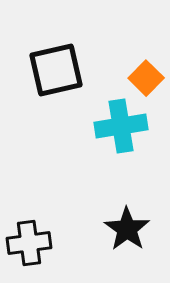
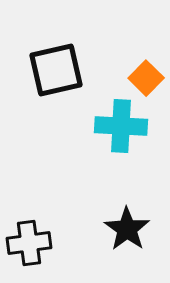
cyan cross: rotated 12 degrees clockwise
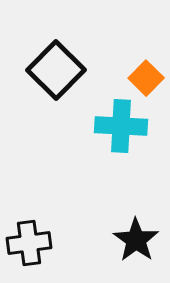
black square: rotated 32 degrees counterclockwise
black star: moved 9 px right, 11 px down
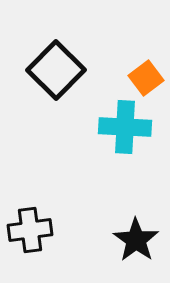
orange square: rotated 8 degrees clockwise
cyan cross: moved 4 px right, 1 px down
black cross: moved 1 px right, 13 px up
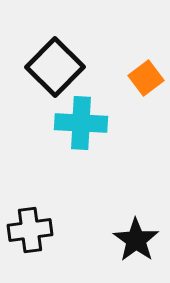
black square: moved 1 px left, 3 px up
cyan cross: moved 44 px left, 4 px up
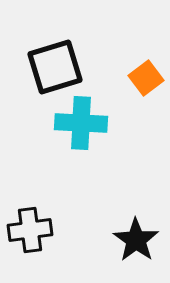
black square: rotated 28 degrees clockwise
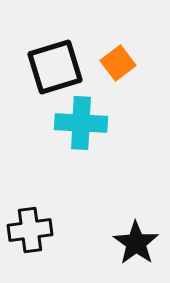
orange square: moved 28 px left, 15 px up
black star: moved 3 px down
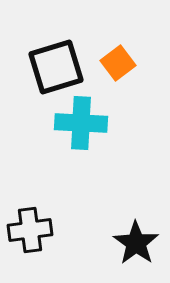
black square: moved 1 px right
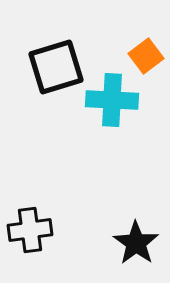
orange square: moved 28 px right, 7 px up
cyan cross: moved 31 px right, 23 px up
